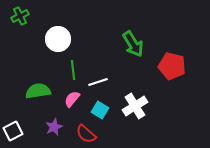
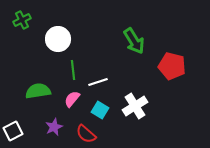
green cross: moved 2 px right, 4 px down
green arrow: moved 1 px right, 3 px up
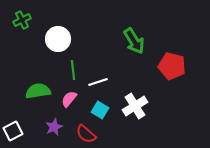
pink semicircle: moved 3 px left
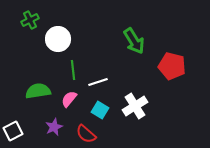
green cross: moved 8 px right
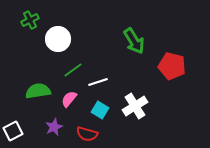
green line: rotated 60 degrees clockwise
red semicircle: moved 1 px right; rotated 25 degrees counterclockwise
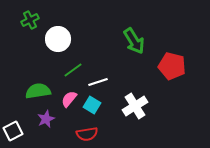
cyan square: moved 8 px left, 5 px up
purple star: moved 8 px left, 8 px up
red semicircle: rotated 25 degrees counterclockwise
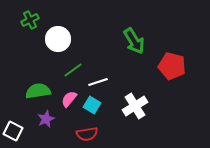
white square: rotated 36 degrees counterclockwise
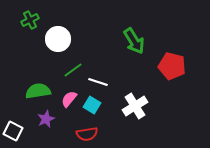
white line: rotated 36 degrees clockwise
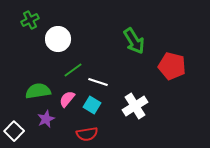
pink semicircle: moved 2 px left
white square: moved 1 px right; rotated 18 degrees clockwise
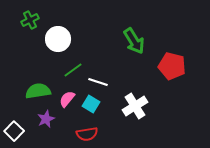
cyan square: moved 1 px left, 1 px up
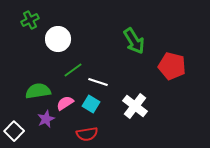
pink semicircle: moved 2 px left, 4 px down; rotated 18 degrees clockwise
white cross: rotated 20 degrees counterclockwise
